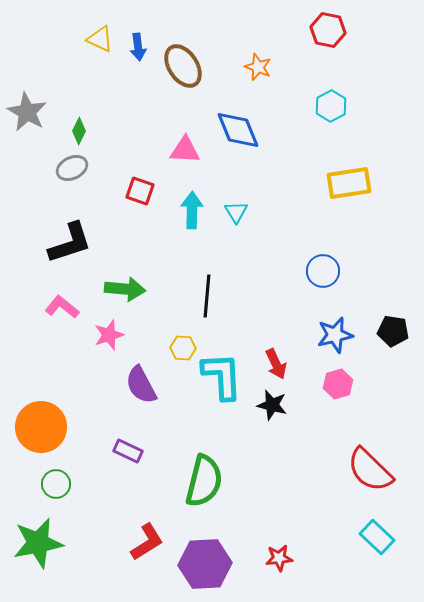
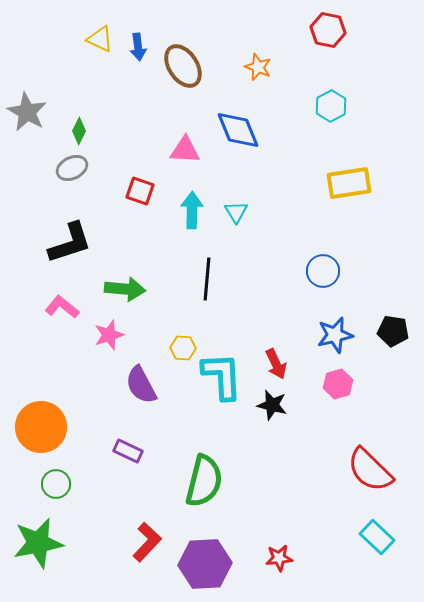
black line: moved 17 px up
red L-shape: rotated 15 degrees counterclockwise
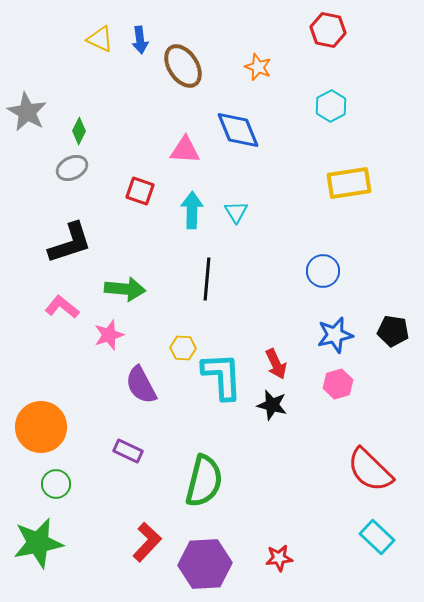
blue arrow: moved 2 px right, 7 px up
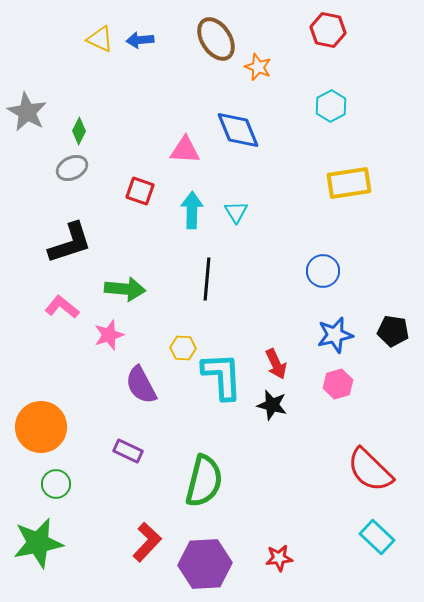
blue arrow: rotated 92 degrees clockwise
brown ellipse: moved 33 px right, 27 px up
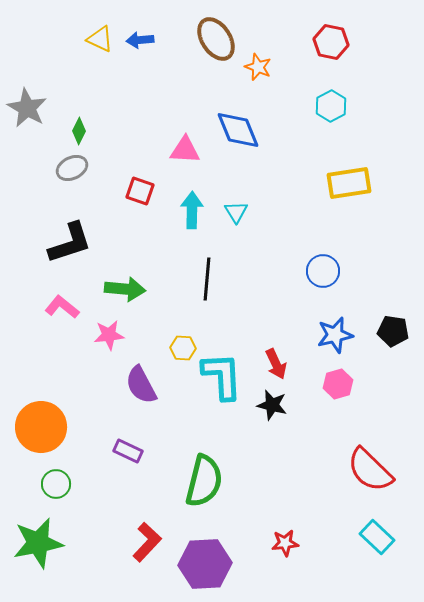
red hexagon: moved 3 px right, 12 px down
gray star: moved 4 px up
pink star: rotated 12 degrees clockwise
red star: moved 6 px right, 15 px up
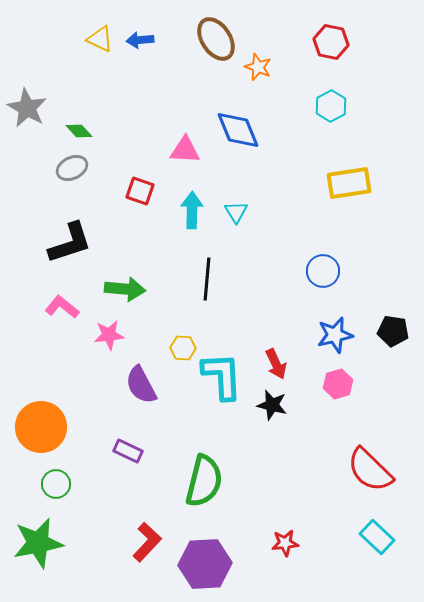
green diamond: rotated 68 degrees counterclockwise
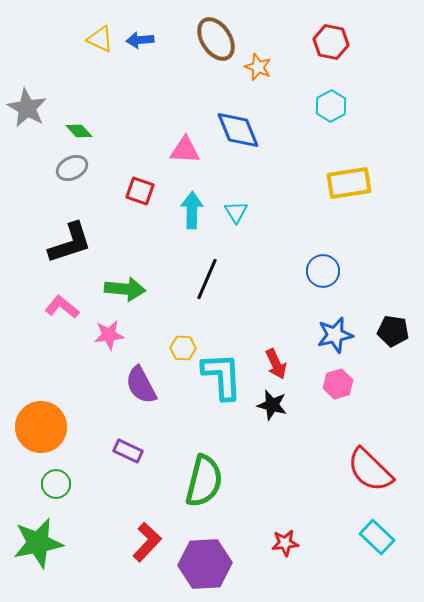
black line: rotated 18 degrees clockwise
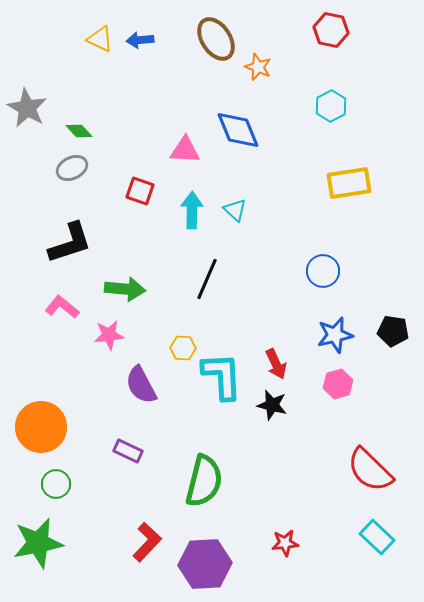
red hexagon: moved 12 px up
cyan triangle: moved 1 px left, 2 px up; rotated 15 degrees counterclockwise
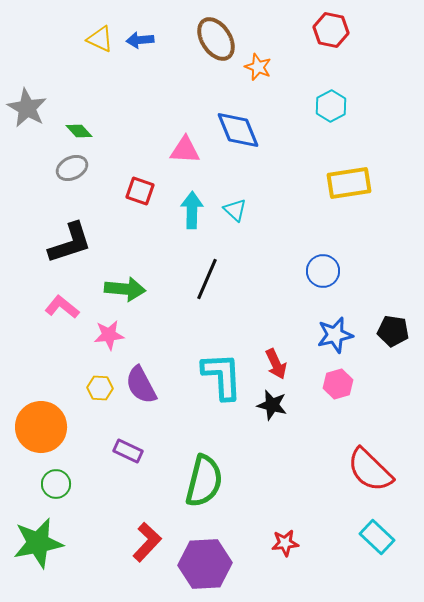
yellow hexagon: moved 83 px left, 40 px down
